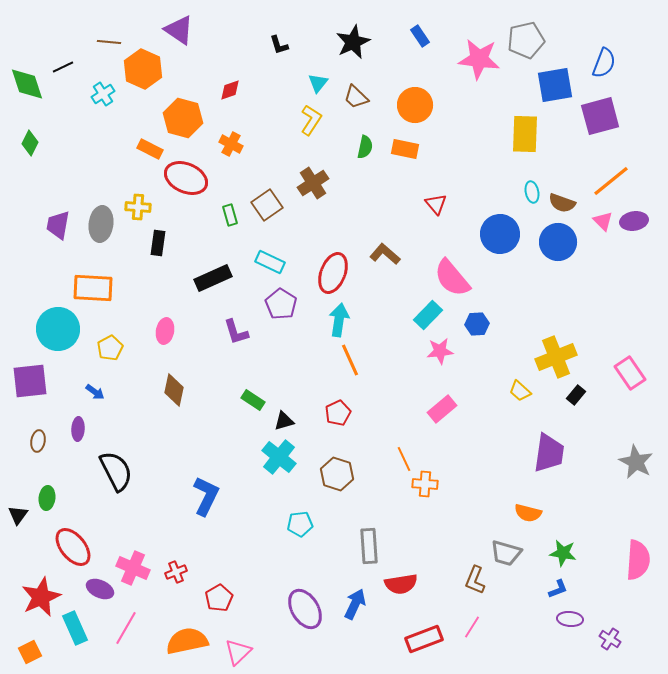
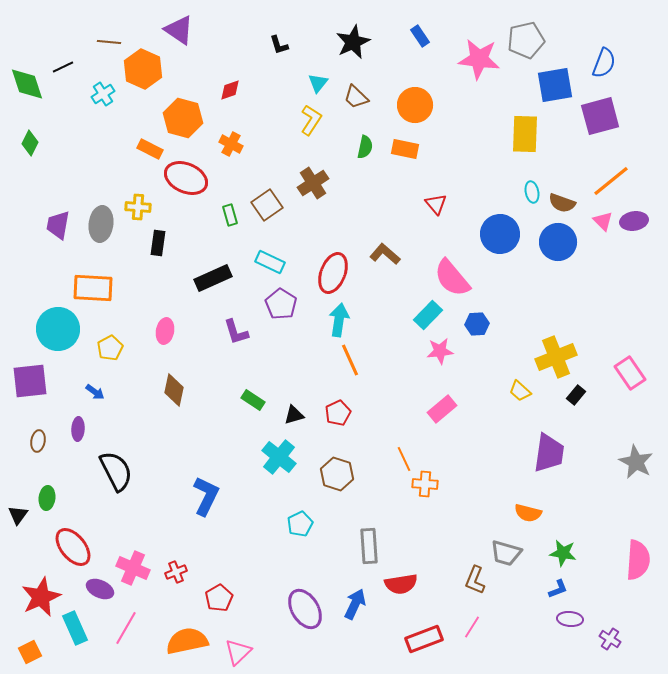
black triangle at (284, 421): moved 10 px right, 6 px up
cyan pentagon at (300, 524): rotated 20 degrees counterclockwise
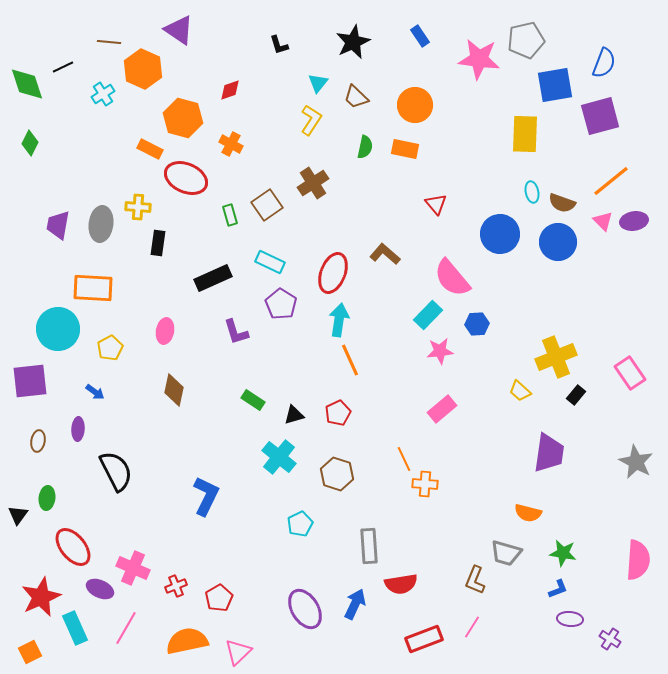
red cross at (176, 572): moved 14 px down
